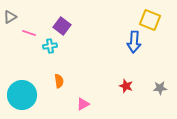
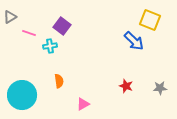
blue arrow: moved 1 px up; rotated 50 degrees counterclockwise
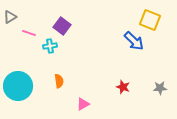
red star: moved 3 px left, 1 px down
cyan circle: moved 4 px left, 9 px up
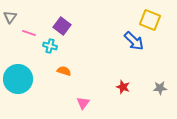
gray triangle: rotated 24 degrees counterclockwise
cyan cross: rotated 24 degrees clockwise
orange semicircle: moved 5 px right, 10 px up; rotated 64 degrees counterclockwise
cyan circle: moved 7 px up
pink triangle: moved 1 px up; rotated 24 degrees counterclockwise
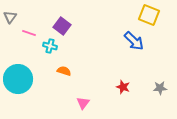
yellow square: moved 1 px left, 5 px up
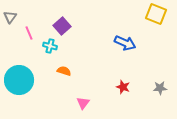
yellow square: moved 7 px right, 1 px up
purple square: rotated 12 degrees clockwise
pink line: rotated 48 degrees clockwise
blue arrow: moved 9 px left, 2 px down; rotated 20 degrees counterclockwise
cyan circle: moved 1 px right, 1 px down
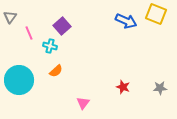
blue arrow: moved 1 px right, 22 px up
orange semicircle: moved 8 px left; rotated 120 degrees clockwise
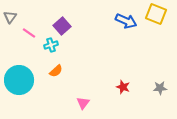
pink line: rotated 32 degrees counterclockwise
cyan cross: moved 1 px right, 1 px up; rotated 32 degrees counterclockwise
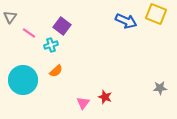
purple square: rotated 12 degrees counterclockwise
cyan circle: moved 4 px right
red star: moved 18 px left, 10 px down
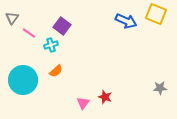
gray triangle: moved 2 px right, 1 px down
